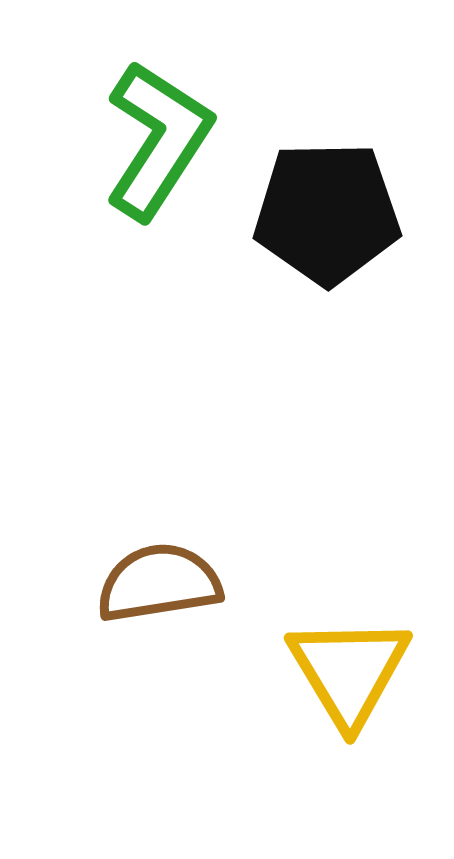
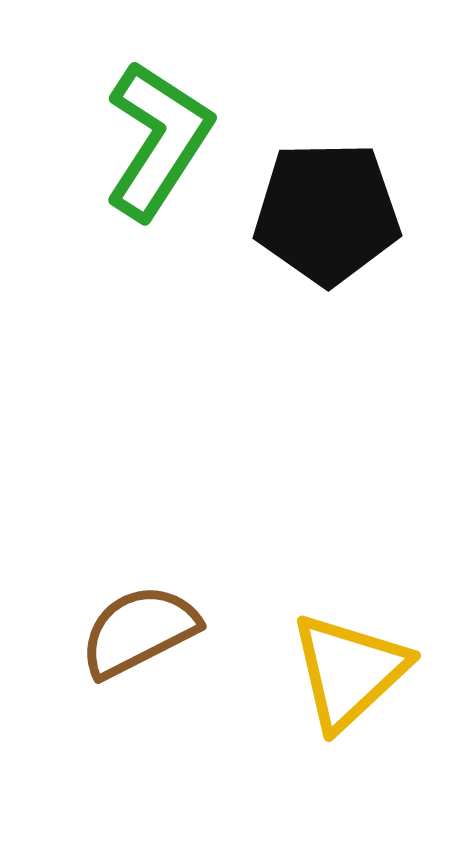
brown semicircle: moved 20 px left, 48 px down; rotated 18 degrees counterclockwise
yellow triangle: rotated 18 degrees clockwise
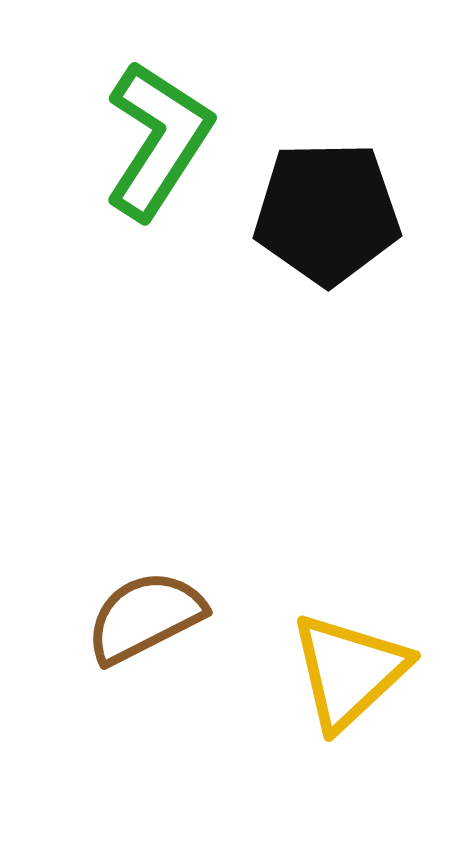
brown semicircle: moved 6 px right, 14 px up
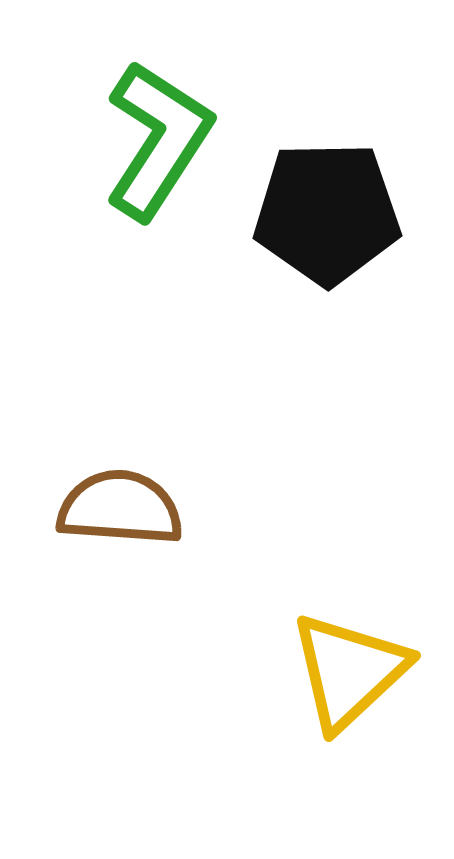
brown semicircle: moved 25 px left, 109 px up; rotated 31 degrees clockwise
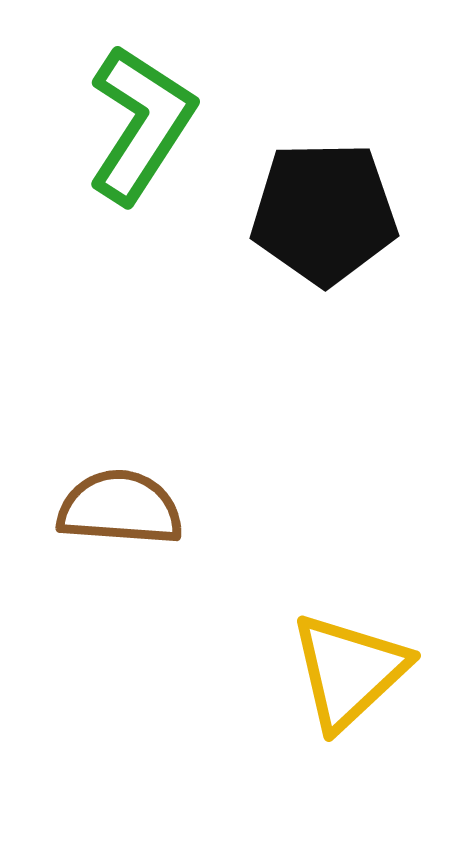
green L-shape: moved 17 px left, 16 px up
black pentagon: moved 3 px left
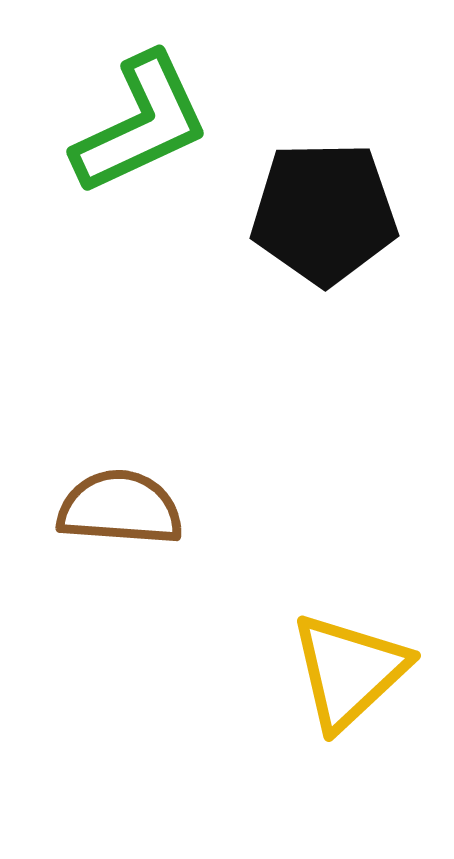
green L-shape: rotated 32 degrees clockwise
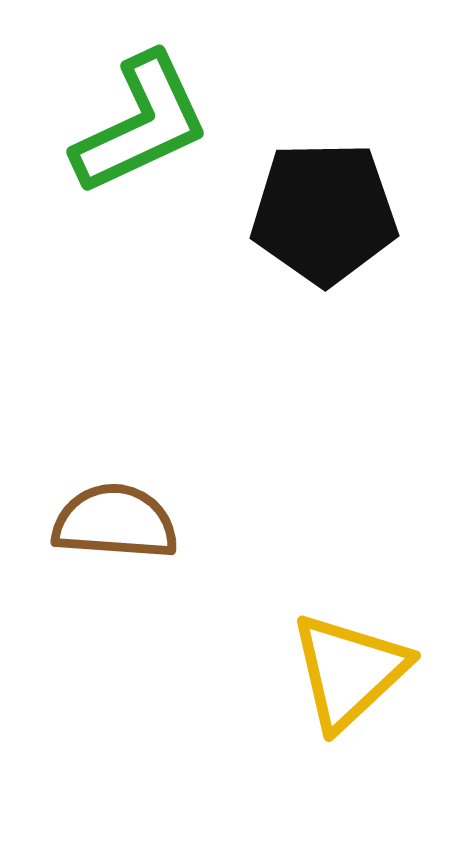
brown semicircle: moved 5 px left, 14 px down
